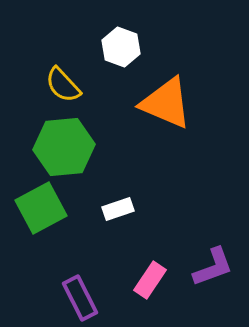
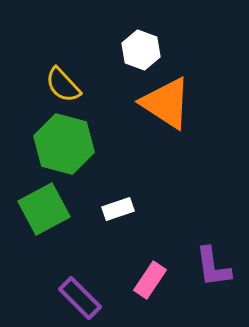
white hexagon: moved 20 px right, 3 px down
orange triangle: rotated 10 degrees clockwise
green hexagon: moved 3 px up; rotated 20 degrees clockwise
green square: moved 3 px right, 1 px down
purple L-shape: rotated 102 degrees clockwise
purple rectangle: rotated 18 degrees counterclockwise
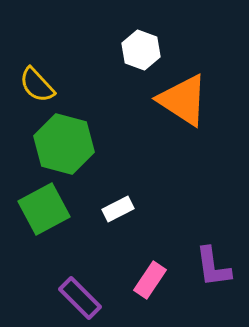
yellow semicircle: moved 26 px left
orange triangle: moved 17 px right, 3 px up
white rectangle: rotated 8 degrees counterclockwise
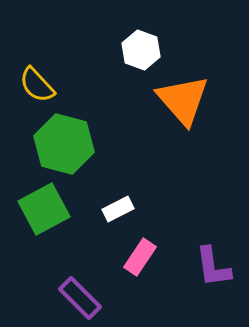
orange triangle: rotated 16 degrees clockwise
pink rectangle: moved 10 px left, 23 px up
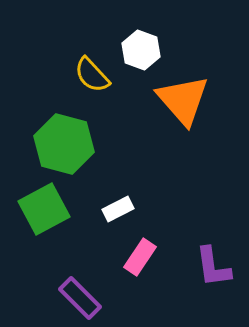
yellow semicircle: moved 55 px right, 10 px up
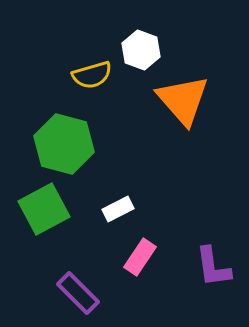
yellow semicircle: rotated 63 degrees counterclockwise
purple rectangle: moved 2 px left, 5 px up
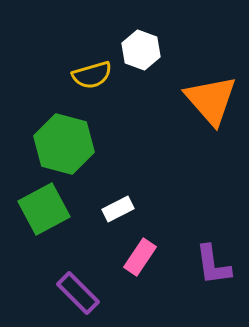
orange triangle: moved 28 px right
purple L-shape: moved 2 px up
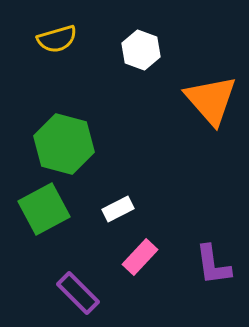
yellow semicircle: moved 35 px left, 36 px up
pink rectangle: rotated 9 degrees clockwise
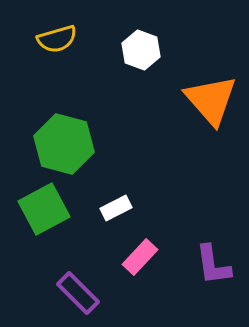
white rectangle: moved 2 px left, 1 px up
